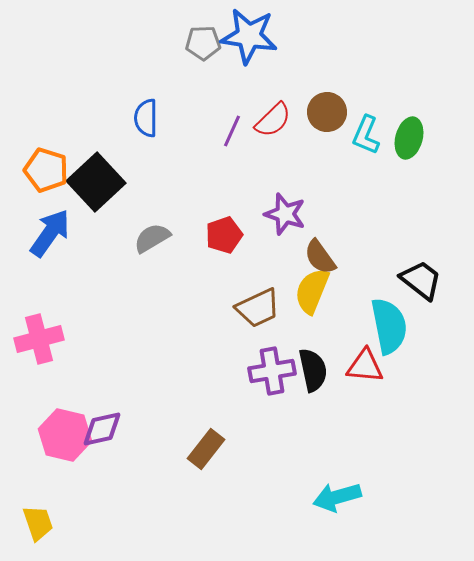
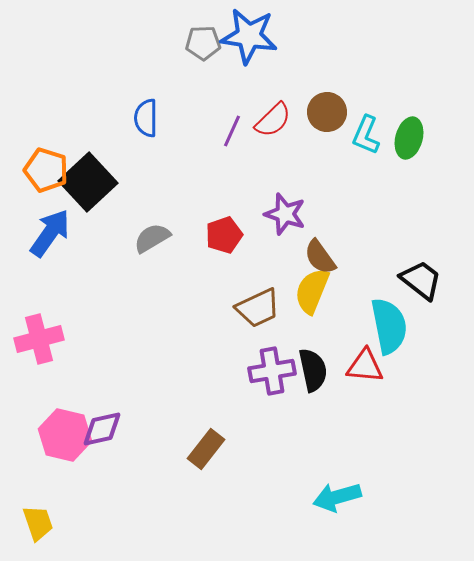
black square: moved 8 px left
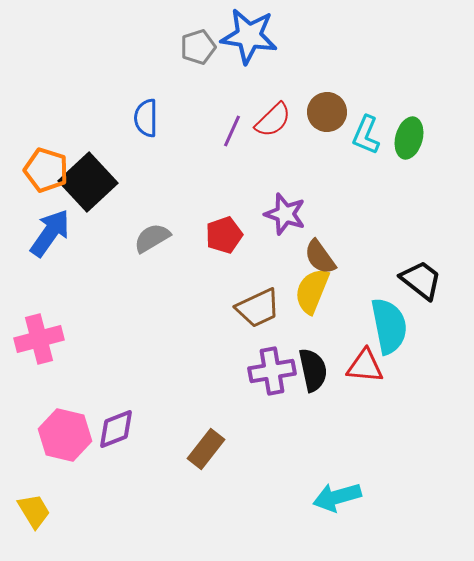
gray pentagon: moved 5 px left, 4 px down; rotated 16 degrees counterclockwise
purple diamond: moved 14 px right; rotated 9 degrees counterclockwise
yellow trapezoid: moved 4 px left, 12 px up; rotated 12 degrees counterclockwise
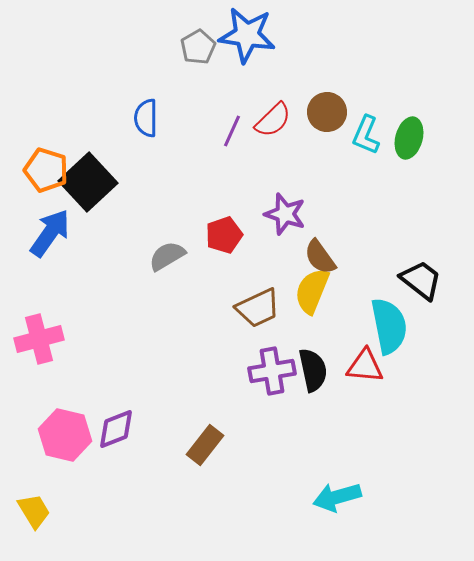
blue star: moved 2 px left, 1 px up
gray pentagon: rotated 12 degrees counterclockwise
gray semicircle: moved 15 px right, 18 px down
brown rectangle: moved 1 px left, 4 px up
